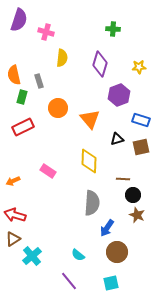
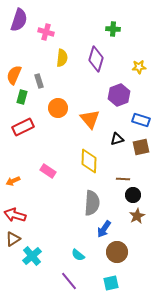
purple diamond: moved 4 px left, 5 px up
orange semicircle: rotated 36 degrees clockwise
brown star: moved 1 px down; rotated 21 degrees clockwise
blue arrow: moved 3 px left, 1 px down
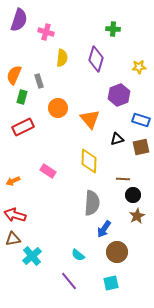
brown triangle: rotated 21 degrees clockwise
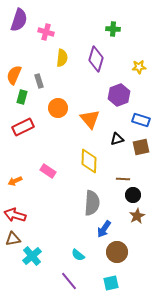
orange arrow: moved 2 px right
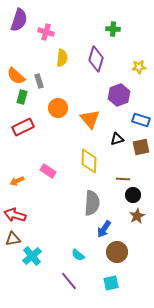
orange semicircle: moved 2 px right, 1 px down; rotated 72 degrees counterclockwise
orange arrow: moved 2 px right
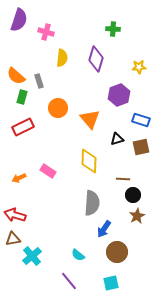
orange arrow: moved 2 px right, 3 px up
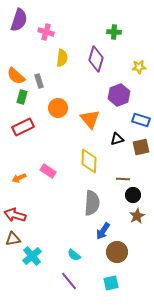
green cross: moved 1 px right, 3 px down
blue arrow: moved 1 px left, 2 px down
cyan semicircle: moved 4 px left
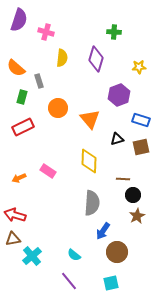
orange semicircle: moved 8 px up
